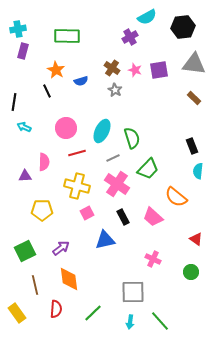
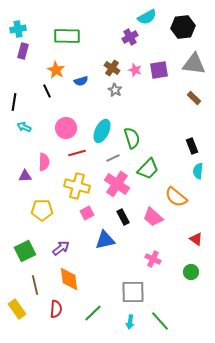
yellow rectangle at (17, 313): moved 4 px up
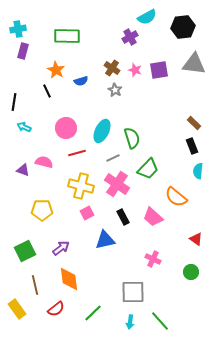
brown rectangle at (194, 98): moved 25 px down
pink semicircle at (44, 162): rotated 78 degrees counterclockwise
purple triangle at (25, 176): moved 2 px left, 6 px up; rotated 24 degrees clockwise
yellow cross at (77, 186): moved 4 px right
red semicircle at (56, 309): rotated 48 degrees clockwise
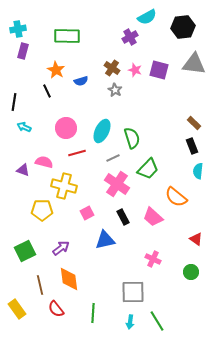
purple square at (159, 70): rotated 24 degrees clockwise
yellow cross at (81, 186): moved 17 px left
brown line at (35, 285): moved 5 px right
red semicircle at (56, 309): rotated 90 degrees clockwise
green line at (93, 313): rotated 42 degrees counterclockwise
green line at (160, 321): moved 3 px left; rotated 10 degrees clockwise
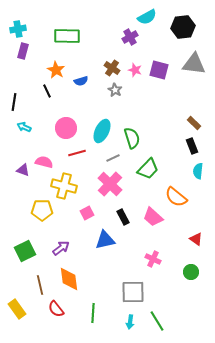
pink cross at (117, 184): moved 7 px left; rotated 10 degrees clockwise
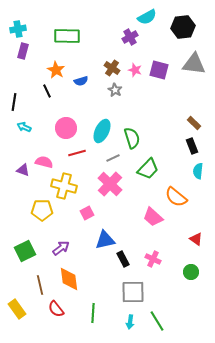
black rectangle at (123, 217): moved 42 px down
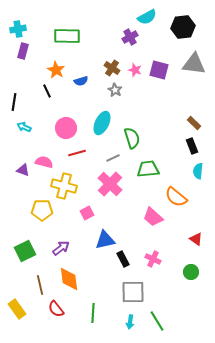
cyan ellipse at (102, 131): moved 8 px up
green trapezoid at (148, 169): rotated 140 degrees counterclockwise
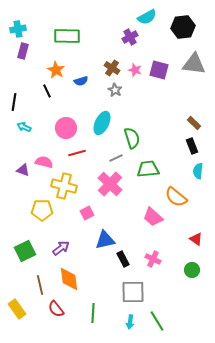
gray line at (113, 158): moved 3 px right
green circle at (191, 272): moved 1 px right, 2 px up
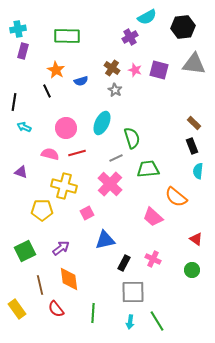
pink semicircle at (44, 162): moved 6 px right, 8 px up
purple triangle at (23, 170): moved 2 px left, 2 px down
black rectangle at (123, 259): moved 1 px right, 4 px down; rotated 56 degrees clockwise
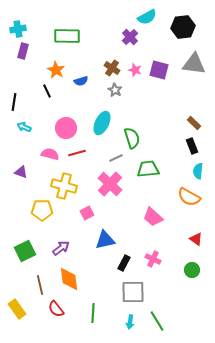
purple cross at (130, 37): rotated 14 degrees counterclockwise
orange semicircle at (176, 197): moved 13 px right; rotated 10 degrees counterclockwise
